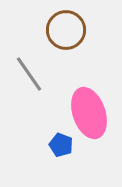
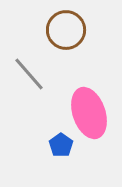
gray line: rotated 6 degrees counterclockwise
blue pentagon: rotated 15 degrees clockwise
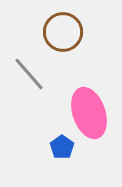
brown circle: moved 3 px left, 2 px down
blue pentagon: moved 1 px right, 2 px down
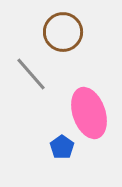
gray line: moved 2 px right
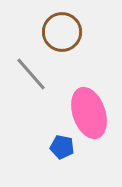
brown circle: moved 1 px left
blue pentagon: rotated 25 degrees counterclockwise
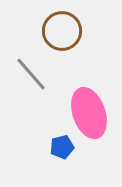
brown circle: moved 1 px up
blue pentagon: rotated 25 degrees counterclockwise
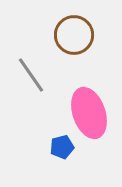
brown circle: moved 12 px right, 4 px down
gray line: moved 1 px down; rotated 6 degrees clockwise
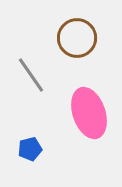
brown circle: moved 3 px right, 3 px down
blue pentagon: moved 32 px left, 2 px down
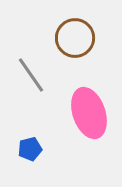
brown circle: moved 2 px left
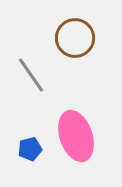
pink ellipse: moved 13 px left, 23 px down
